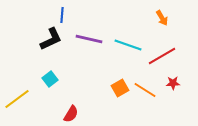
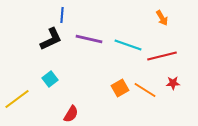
red line: rotated 16 degrees clockwise
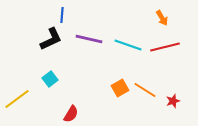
red line: moved 3 px right, 9 px up
red star: moved 18 px down; rotated 16 degrees counterclockwise
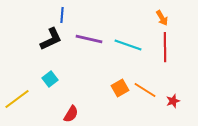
red line: rotated 76 degrees counterclockwise
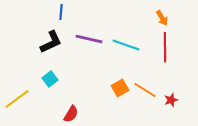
blue line: moved 1 px left, 3 px up
black L-shape: moved 3 px down
cyan line: moved 2 px left
red star: moved 2 px left, 1 px up
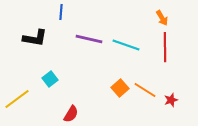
black L-shape: moved 16 px left, 4 px up; rotated 35 degrees clockwise
orange square: rotated 12 degrees counterclockwise
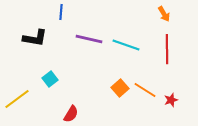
orange arrow: moved 2 px right, 4 px up
red line: moved 2 px right, 2 px down
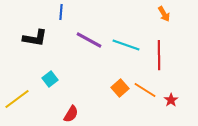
purple line: moved 1 px down; rotated 16 degrees clockwise
red line: moved 8 px left, 6 px down
red star: rotated 16 degrees counterclockwise
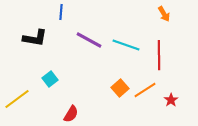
orange line: rotated 65 degrees counterclockwise
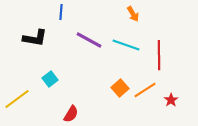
orange arrow: moved 31 px left
